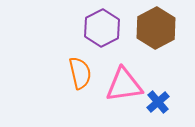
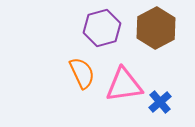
purple hexagon: rotated 12 degrees clockwise
orange semicircle: moved 2 px right; rotated 12 degrees counterclockwise
blue cross: moved 2 px right
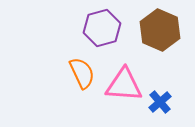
brown hexagon: moved 4 px right, 2 px down; rotated 9 degrees counterclockwise
pink triangle: rotated 12 degrees clockwise
